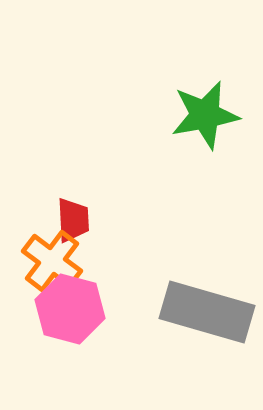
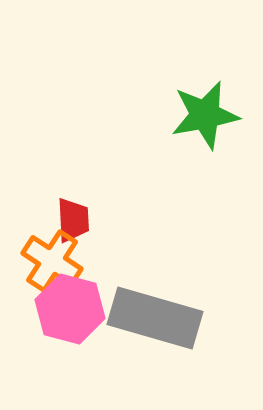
orange cross: rotated 4 degrees counterclockwise
gray rectangle: moved 52 px left, 6 px down
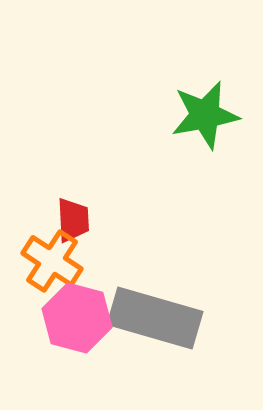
pink hexagon: moved 7 px right, 9 px down
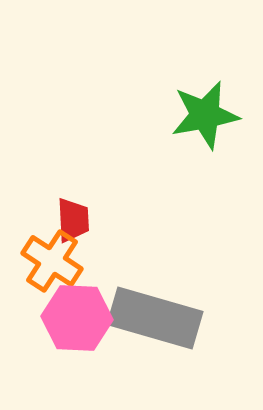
pink hexagon: rotated 12 degrees counterclockwise
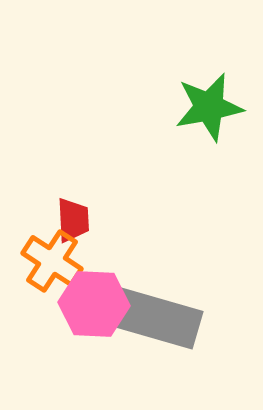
green star: moved 4 px right, 8 px up
pink hexagon: moved 17 px right, 14 px up
